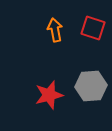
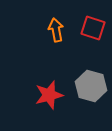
orange arrow: moved 1 px right
gray hexagon: rotated 20 degrees clockwise
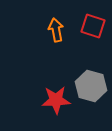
red square: moved 2 px up
red star: moved 7 px right, 5 px down; rotated 12 degrees clockwise
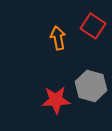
red square: rotated 15 degrees clockwise
orange arrow: moved 2 px right, 8 px down
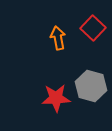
red square: moved 2 px down; rotated 10 degrees clockwise
red star: moved 2 px up
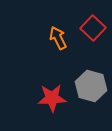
orange arrow: rotated 15 degrees counterclockwise
red star: moved 4 px left
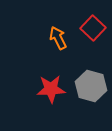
red star: moved 1 px left, 9 px up
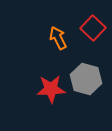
gray hexagon: moved 5 px left, 7 px up
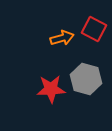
red square: moved 1 px right, 1 px down; rotated 15 degrees counterclockwise
orange arrow: moved 4 px right; rotated 100 degrees clockwise
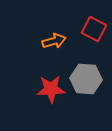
orange arrow: moved 8 px left, 3 px down
gray hexagon: rotated 12 degrees counterclockwise
